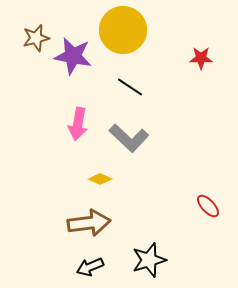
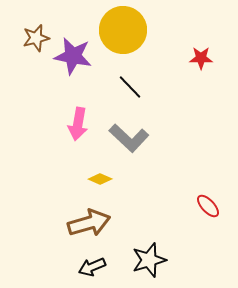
black line: rotated 12 degrees clockwise
brown arrow: rotated 9 degrees counterclockwise
black arrow: moved 2 px right
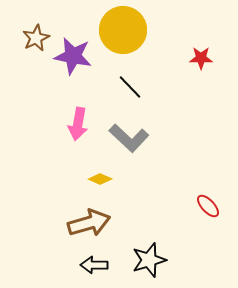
brown star: rotated 12 degrees counterclockwise
black arrow: moved 2 px right, 2 px up; rotated 24 degrees clockwise
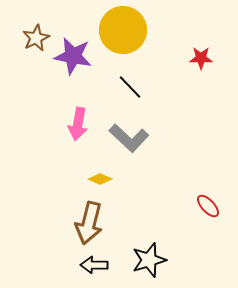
brown arrow: rotated 120 degrees clockwise
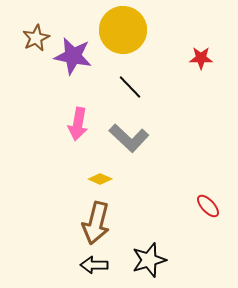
brown arrow: moved 7 px right
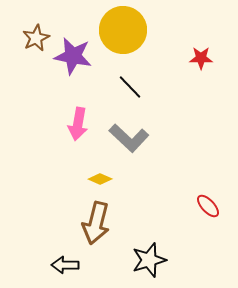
black arrow: moved 29 px left
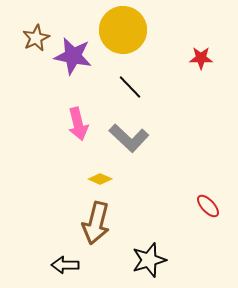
pink arrow: rotated 24 degrees counterclockwise
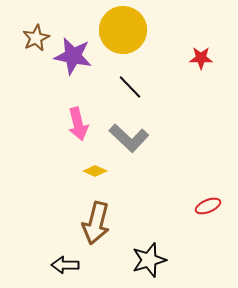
yellow diamond: moved 5 px left, 8 px up
red ellipse: rotated 70 degrees counterclockwise
